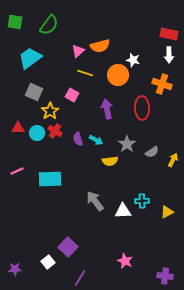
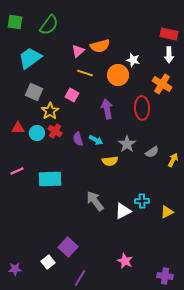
orange cross: rotated 12 degrees clockwise
white triangle: rotated 24 degrees counterclockwise
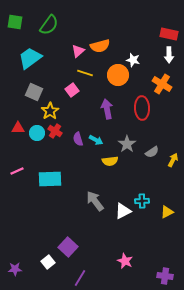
pink square: moved 5 px up; rotated 24 degrees clockwise
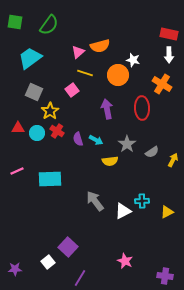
pink triangle: moved 1 px down
red cross: moved 2 px right
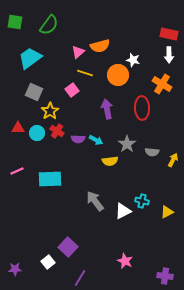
purple semicircle: rotated 72 degrees counterclockwise
gray semicircle: rotated 40 degrees clockwise
cyan cross: rotated 16 degrees clockwise
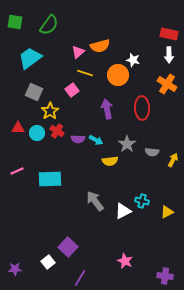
orange cross: moved 5 px right
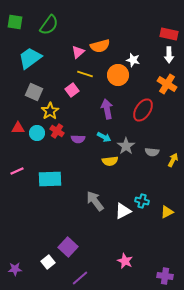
yellow line: moved 1 px down
red ellipse: moved 1 px right, 2 px down; rotated 35 degrees clockwise
cyan arrow: moved 8 px right, 3 px up
gray star: moved 1 px left, 2 px down
purple line: rotated 18 degrees clockwise
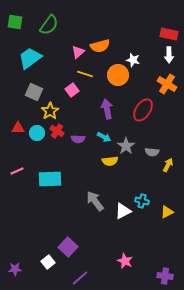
yellow arrow: moved 5 px left, 5 px down
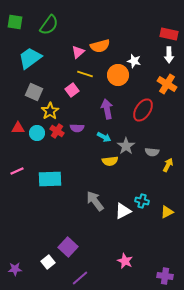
white star: moved 1 px right, 1 px down
purple semicircle: moved 1 px left, 11 px up
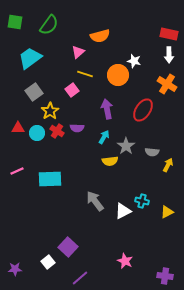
orange semicircle: moved 10 px up
gray square: rotated 30 degrees clockwise
cyan arrow: rotated 88 degrees counterclockwise
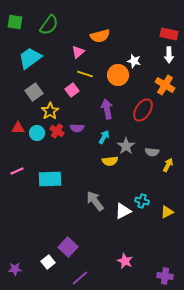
orange cross: moved 2 px left, 1 px down
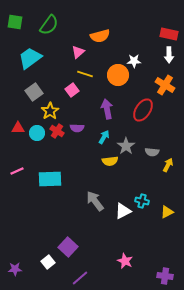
white star: rotated 16 degrees counterclockwise
